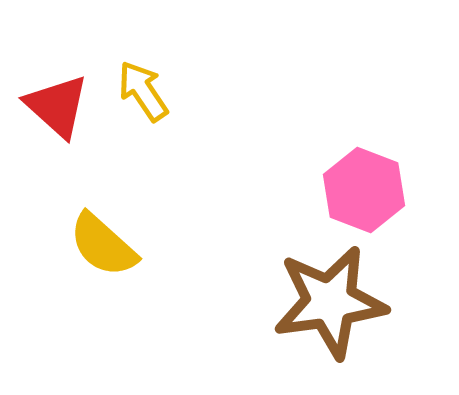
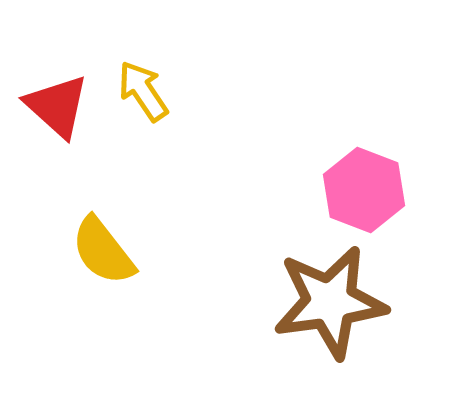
yellow semicircle: moved 6 px down; rotated 10 degrees clockwise
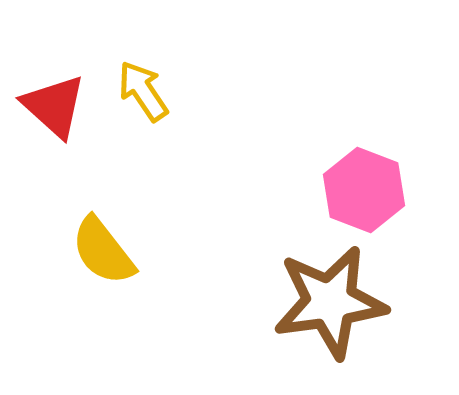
red triangle: moved 3 px left
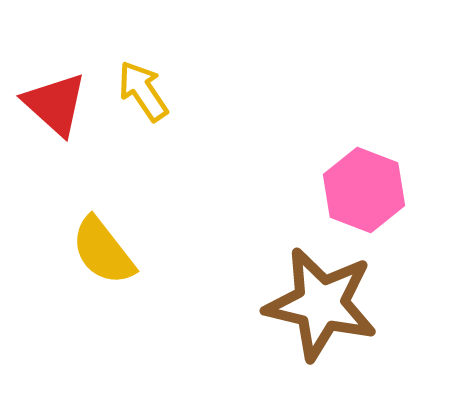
red triangle: moved 1 px right, 2 px up
brown star: moved 9 px left, 2 px down; rotated 21 degrees clockwise
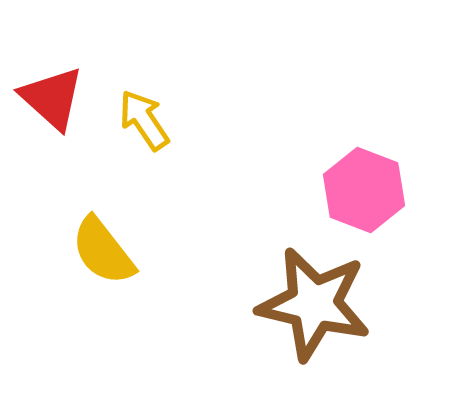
yellow arrow: moved 1 px right, 29 px down
red triangle: moved 3 px left, 6 px up
brown star: moved 7 px left
